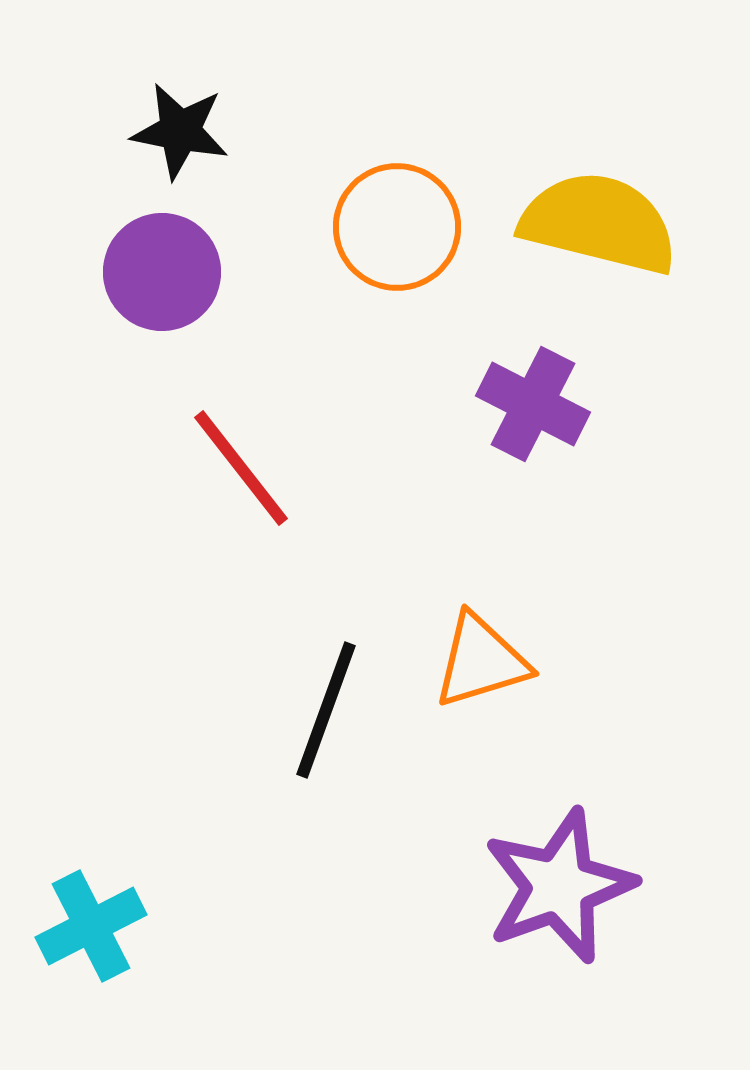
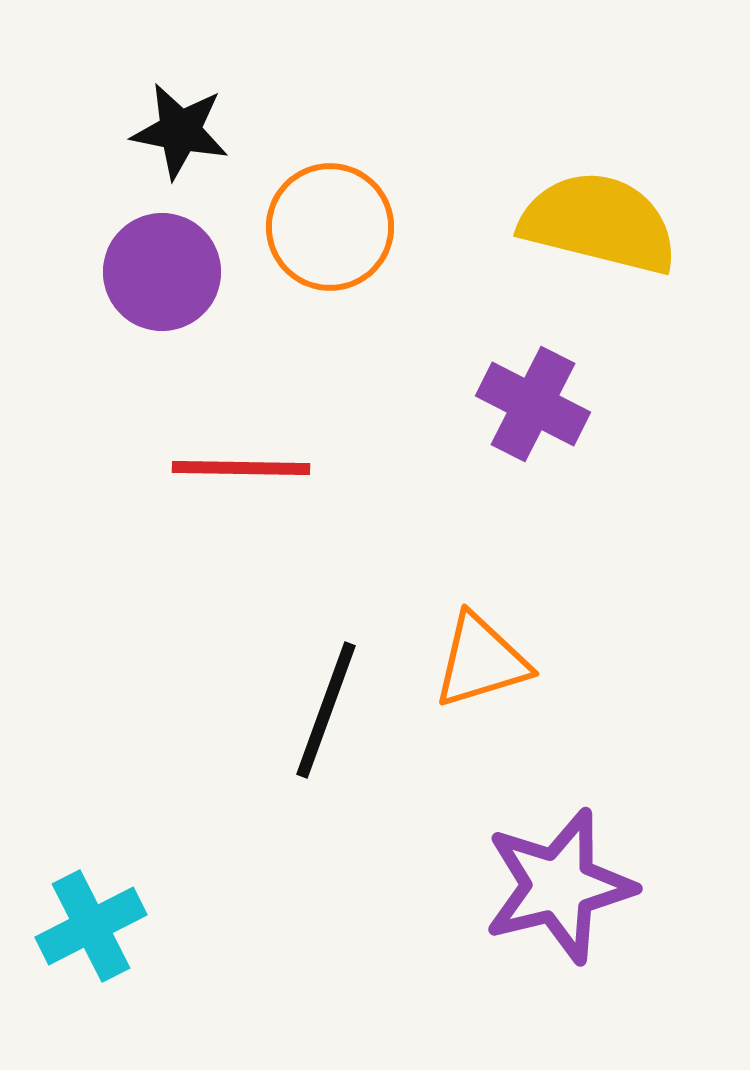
orange circle: moved 67 px left
red line: rotated 51 degrees counterclockwise
purple star: rotated 6 degrees clockwise
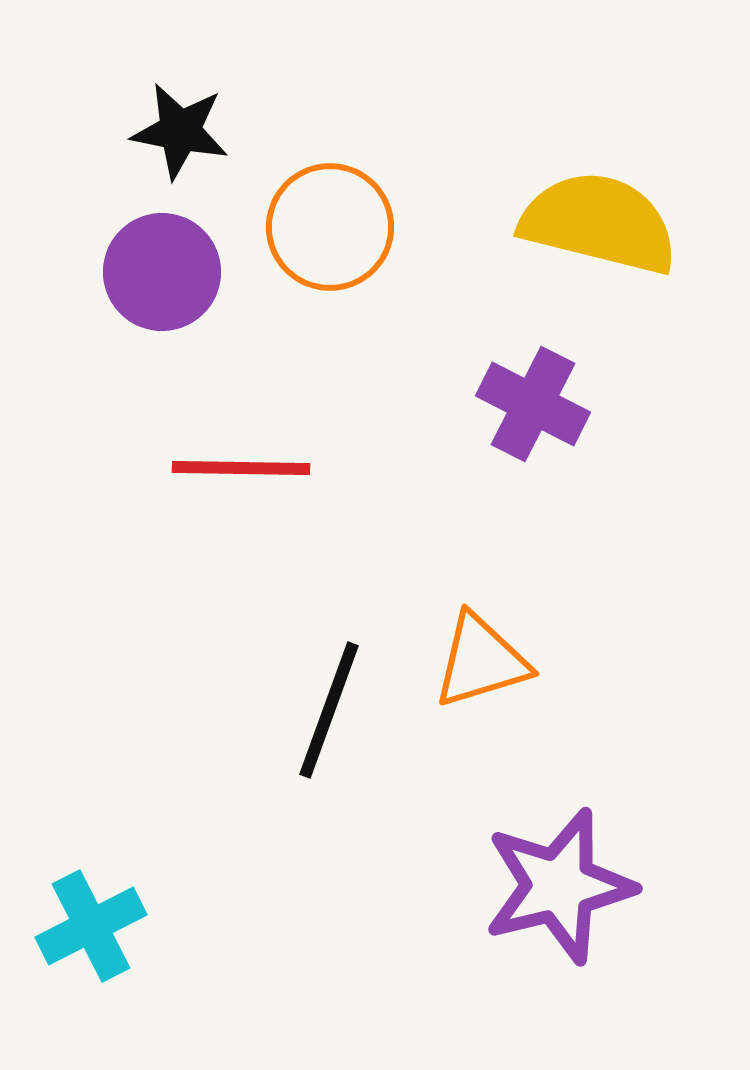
black line: moved 3 px right
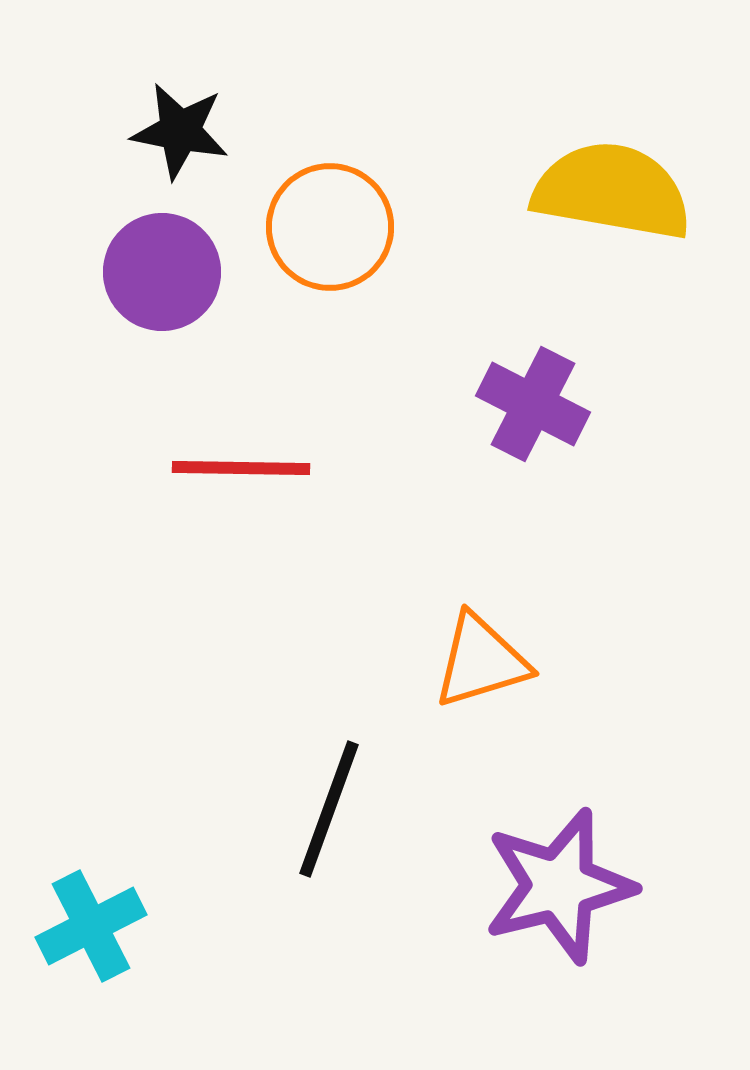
yellow semicircle: moved 13 px right, 32 px up; rotated 4 degrees counterclockwise
black line: moved 99 px down
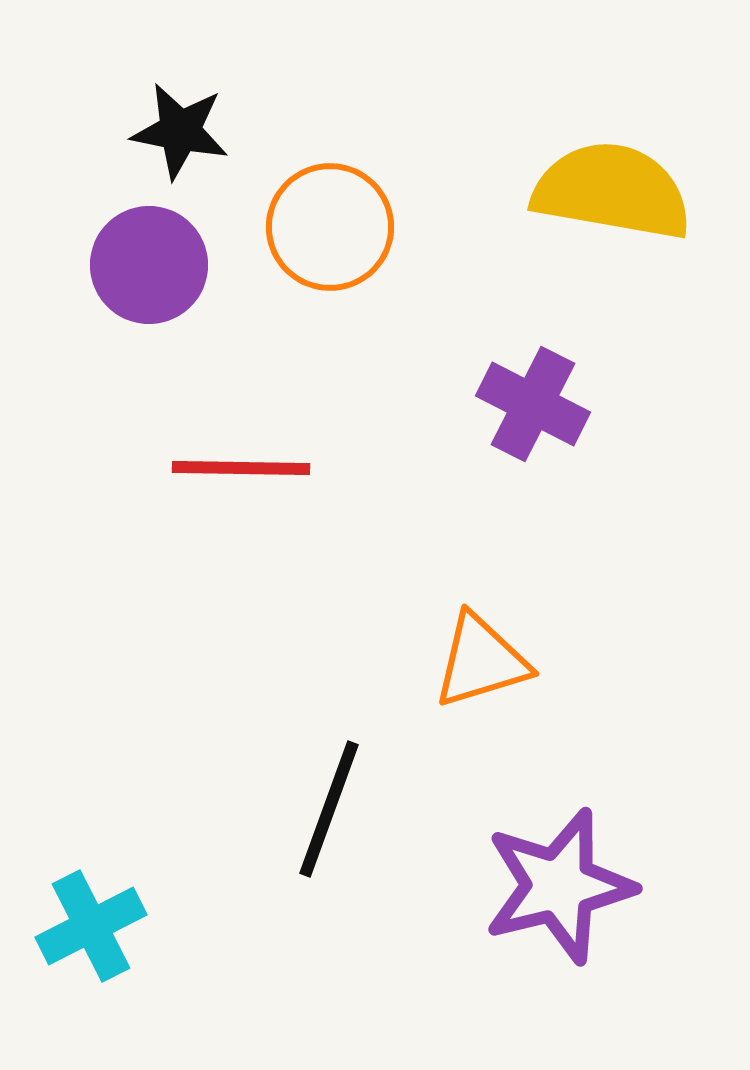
purple circle: moved 13 px left, 7 px up
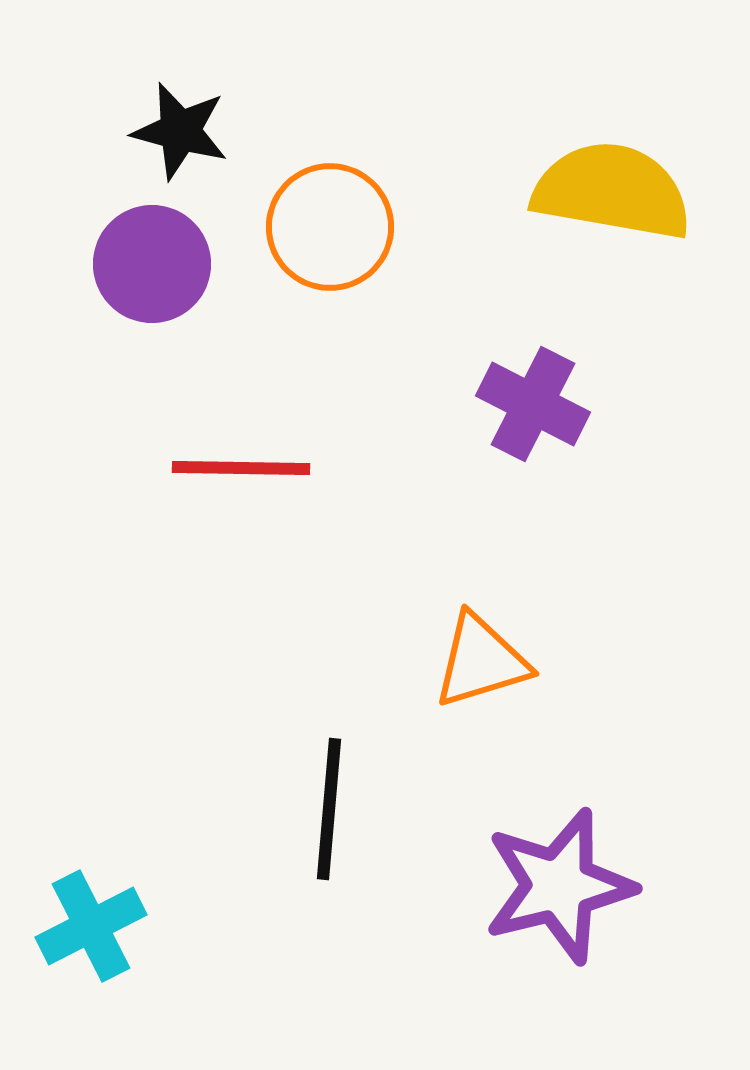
black star: rotated 4 degrees clockwise
purple circle: moved 3 px right, 1 px up
black line: rotated 15 degrees counterclockwise
